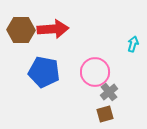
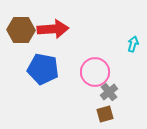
blue pentagon: moved 1 px left, 3 px up
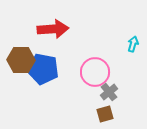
brown hexagon: moved 30 px down
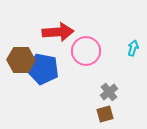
red arrow: moved 5 px right, 3 px down
cyan arrow: moved 4 px down
pink circle: moved 9 px left, 21 px up
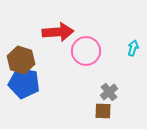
brown hexagon: rotated 16 degrees clockwise
blue pentagon: moved 19 px left, 14 px down
brown square: moved 2 px left, 3 px up; rotated 18 degrees clockwise
